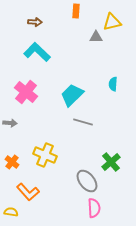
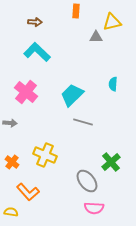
pink semicircle: rotated 96 degrees clockwise
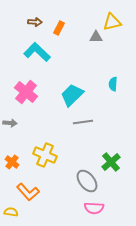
orange rectangle: moved 17 px left, 17 px down; rotated 24 degrees clockwise
gray line: rotated 24 degrees counterclockwise
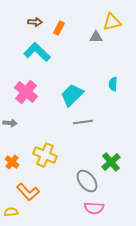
yellow semicircle: rotated 16 degrees counterclockwise
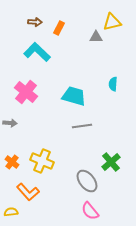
cyan trapezoid: moved 2 px right, 1 px down; rotated 60 degrees clockwise
gray line: moved 1 px left, 4 px down
yellow cross: moved 3 px left, 6 px down
pink semicircle: moved 4 px left, 3 px down; rotated 48 degrees clockwise
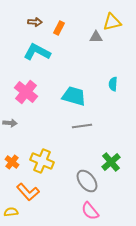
cyan L-shape: rotated 16 degrees counterclockwise
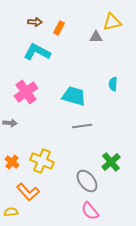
pink cross: rotated 15 degrees clockwise
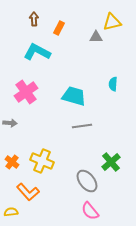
brown arrow: moved 1 px left, 3 px up; rotated 96 degrees counterclockwise
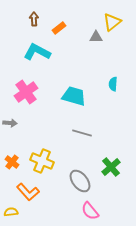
yellow triangle: rotated 24 degrees counterclockwise
orange rectangle: rotated 24 degrees clockwise
gray line: moved 7 px down; rotated 24 degrees clockwise
green cross: moved 5 px down
gray ellipse: moved 7 px left
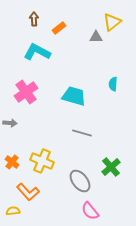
yellow semicircle: moved 2 px right, 1 px up
